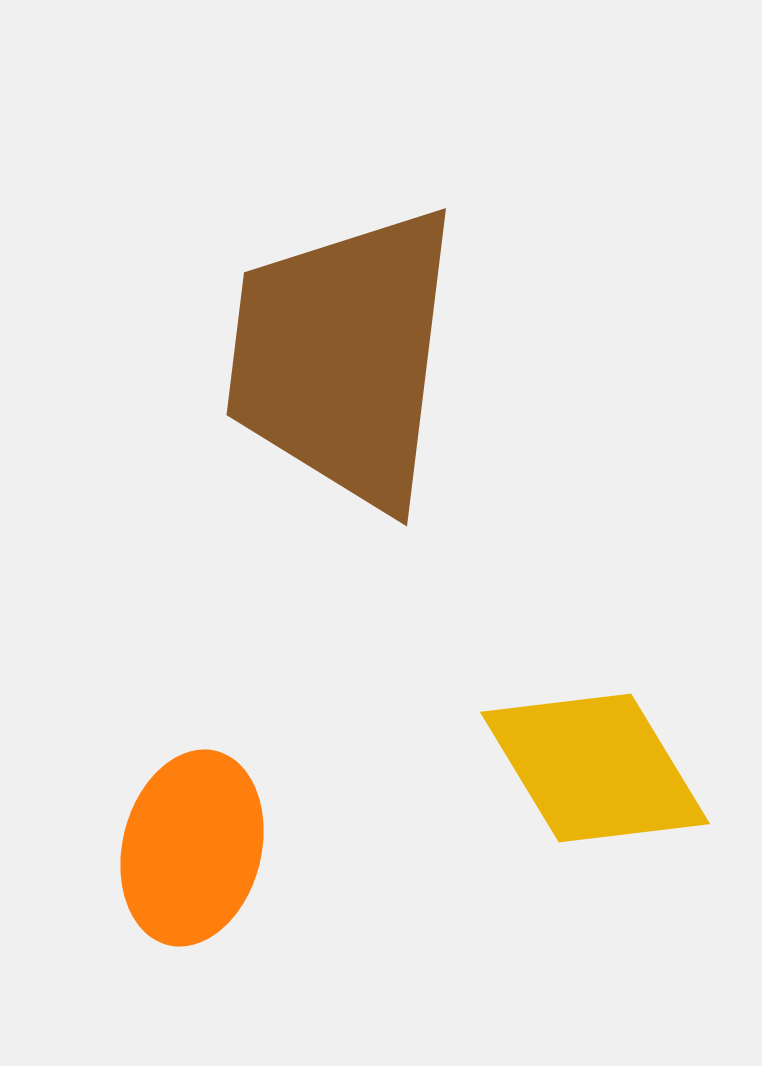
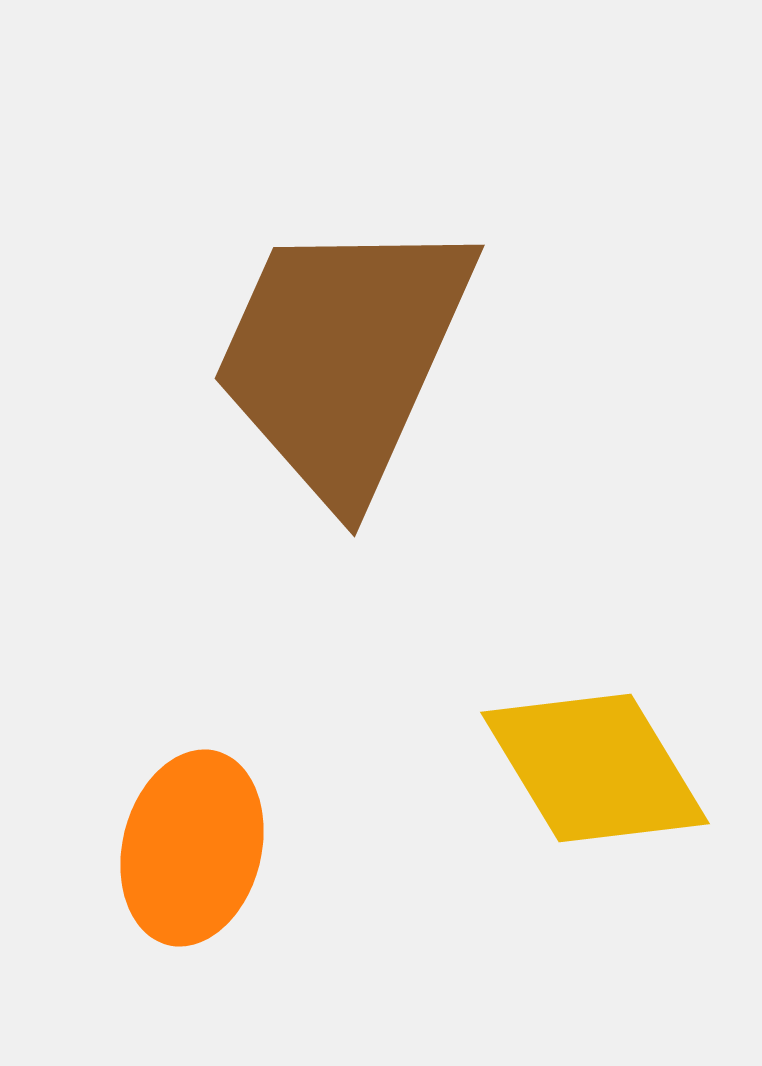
brown trapezoid: rotated 17 degrees clockwise
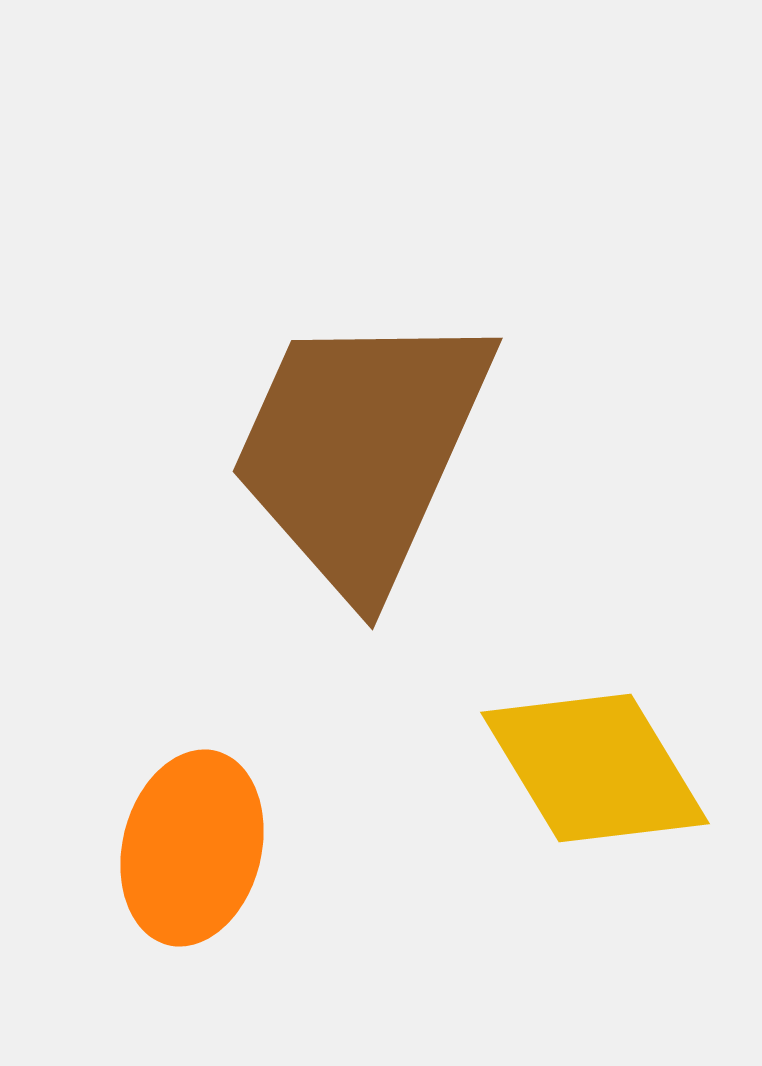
brown trapezoid: moved 18 px right, 93 px down
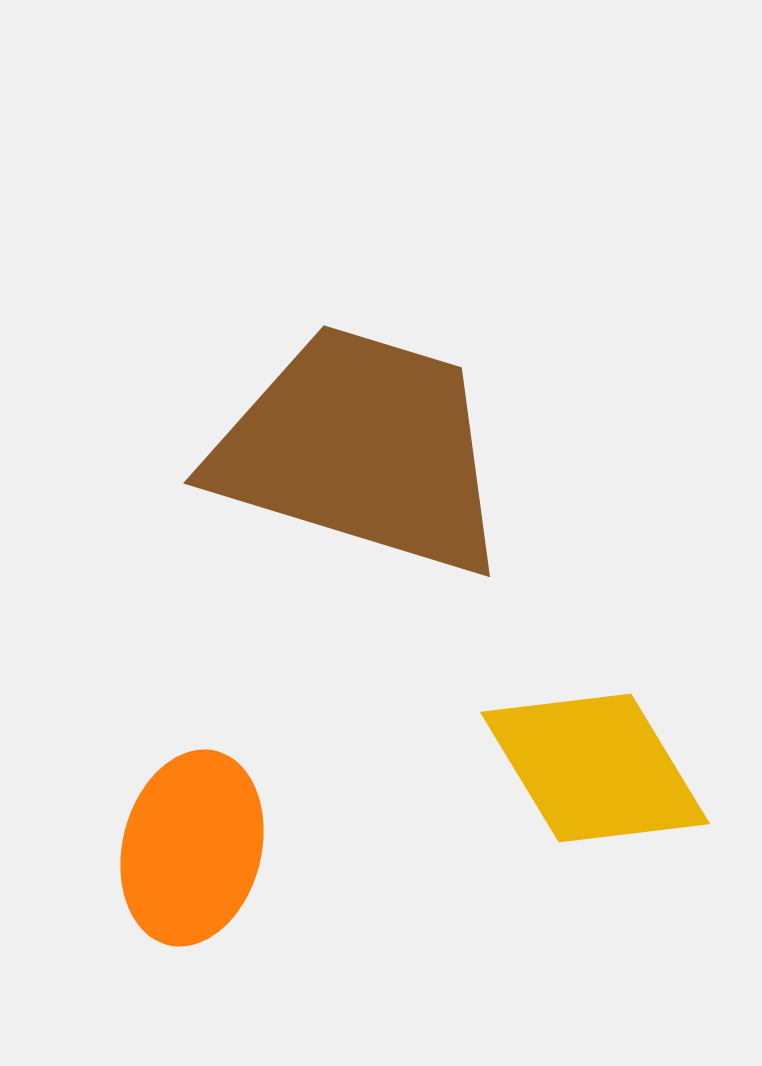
brown trapezoid: rotated 83 degrees clockwise
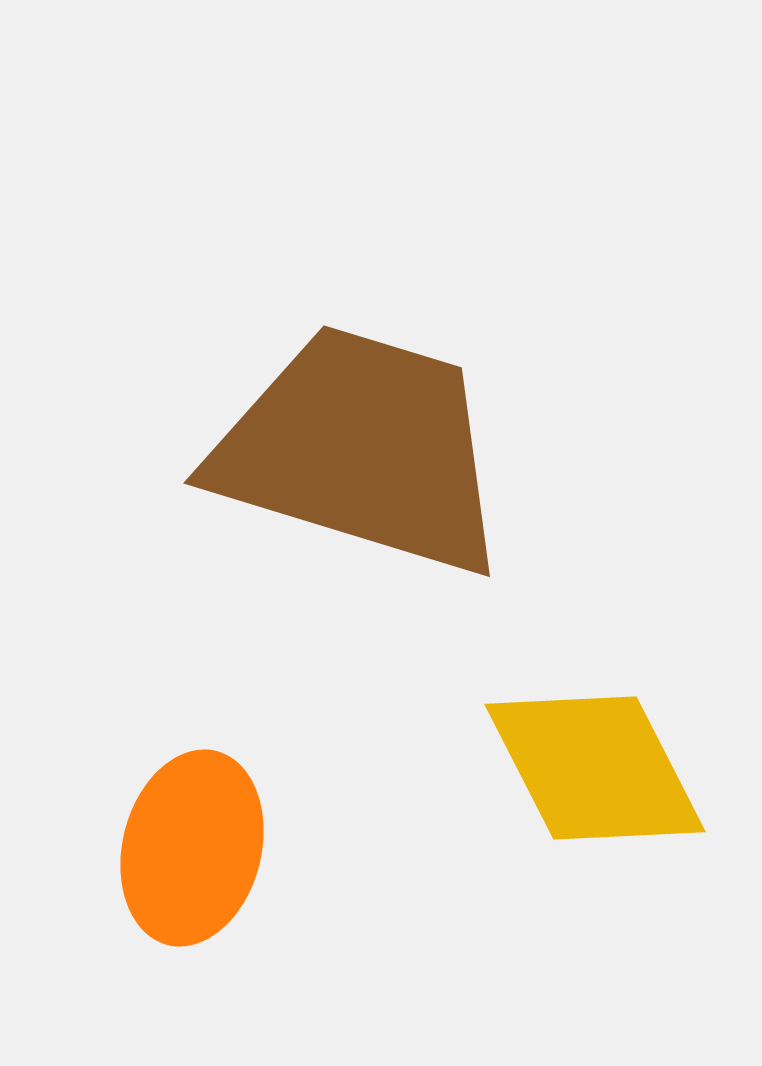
yellow diamond: rotated 4 degrees clockwise
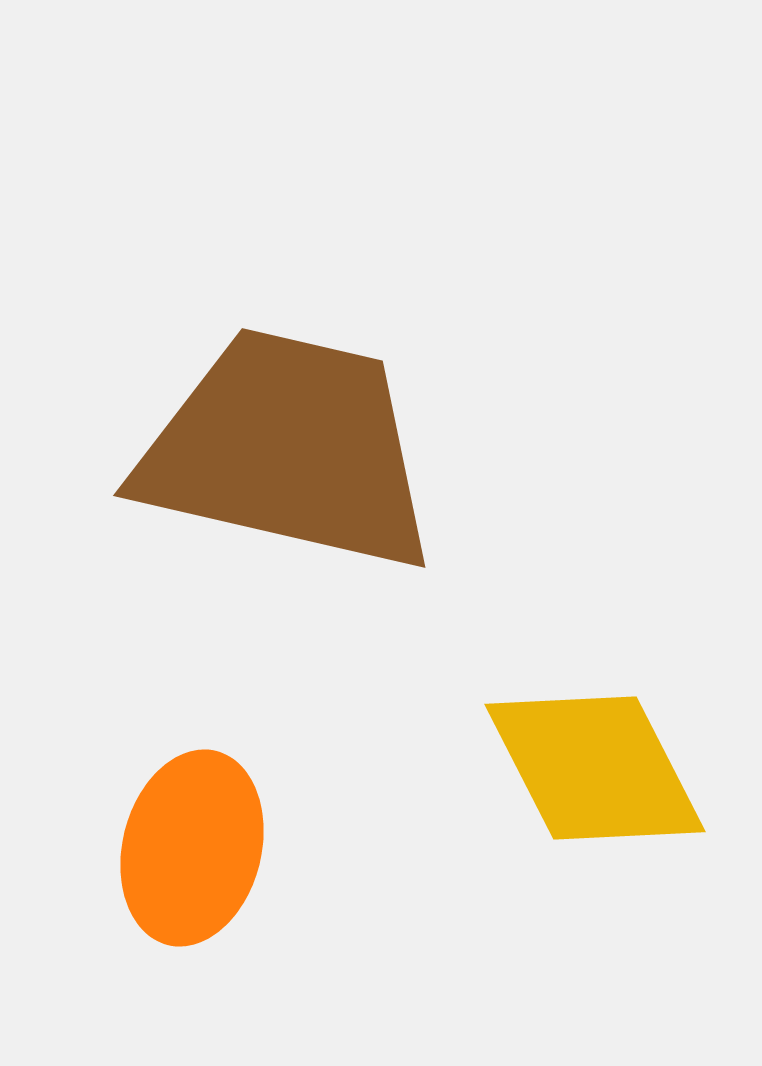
brown trapezoid: moved 73 px left; rotated 4 degrees counterclockwise
